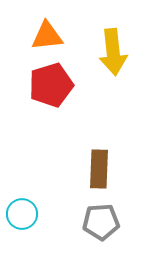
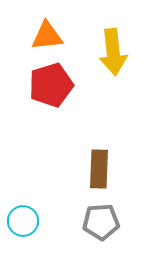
cyan circle: moved 1 px right, 7 px down
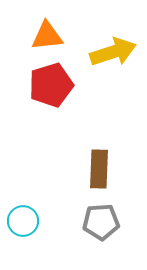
yellow arrow: rotated 102 degrees counterclockwise
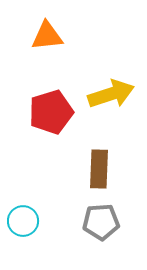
yellow arrow: moved 2 px left, 42 px down
red pentagon: moved 27 px down
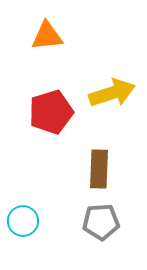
yellow arrow: moved 1 px right, 1 px up
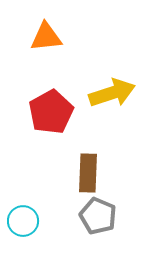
orange triangle: moved 1 px left, 1 px down
red pentagon: rotated 12 degrees counterclockwise
brown rectangle: moved 11 px left, 4 px down
gray pentagon: moved 3 px left, 6 px up; rotated 27 degrees clockwise
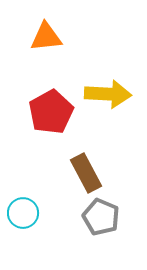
yellow arrow: moved 4 px left, 1 px down; rotated 21 degrees clockwise
brown rectangle: moved 2 px left; rotated 30 degrees counterclockwise
gray pentagon: moved 3 px right, 1 px down
cyan circle: moved 8 px up
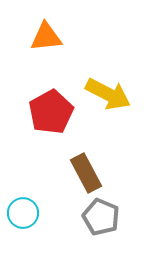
yellow arrow: rotated 24 degrees clockwise
